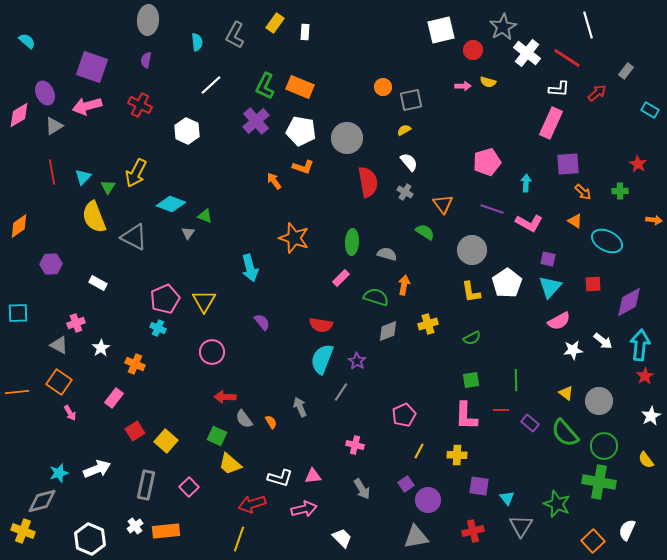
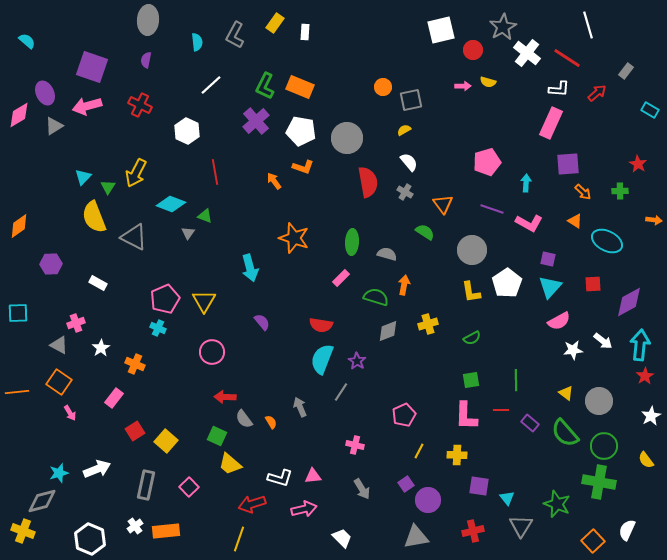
red line at (52, 172): moved 163 px right
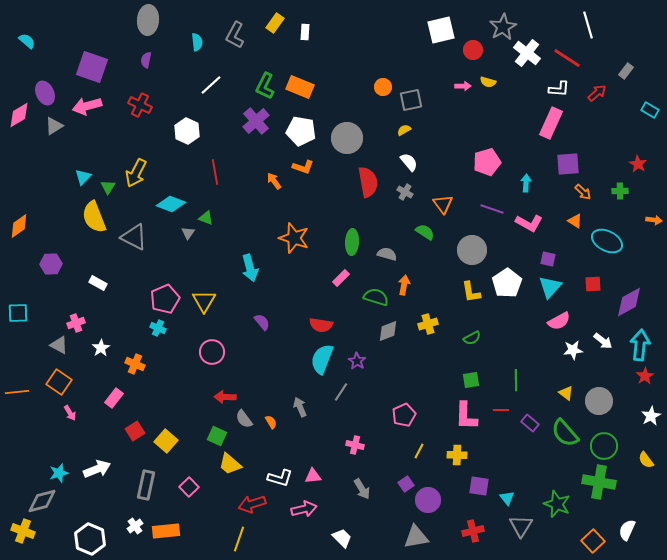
green triangle at (205, 216): moved 1 px right, 2 px down
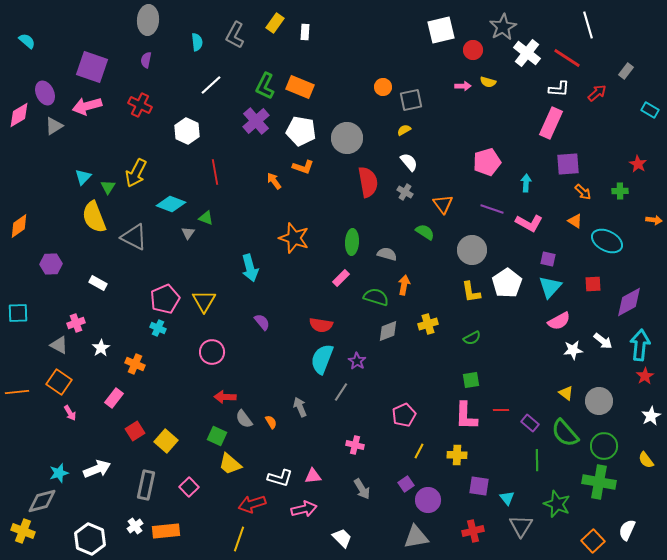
green line at (516, 380): moved 21 px right, 80 px down
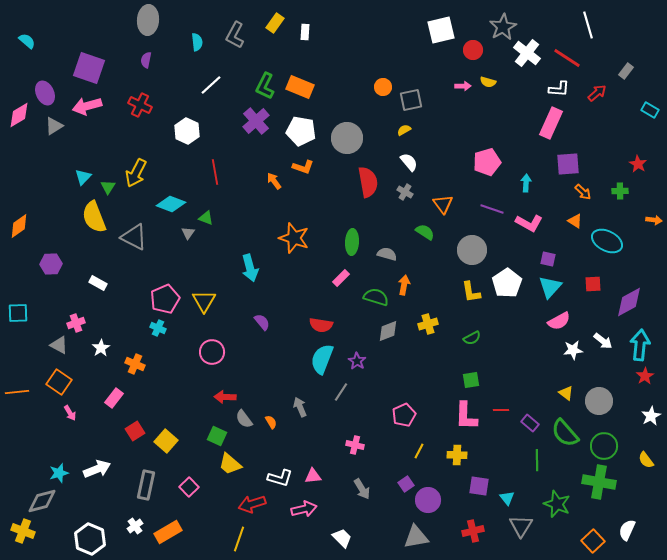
purple square at (92, 67): moved 3 px left, 1 px down
orange rectangle at (166, 531): moved 2 px right, 1 px down; rotated 24 degrees counterclockwise
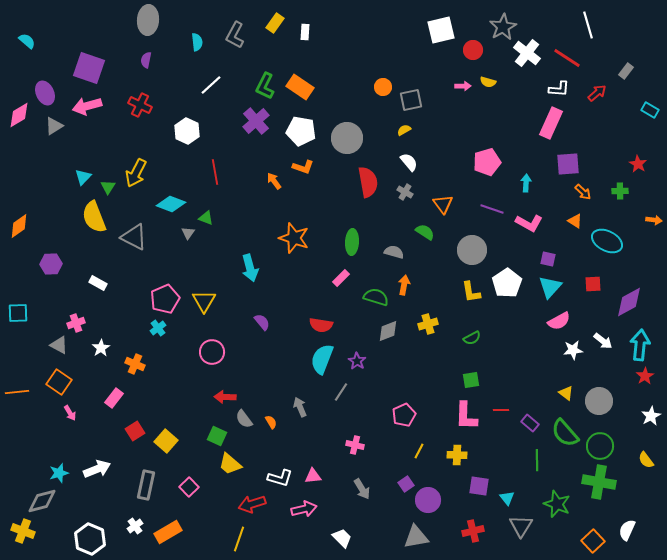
orange rectangle at (300, 87): rotated 12 degrees clockwise
gray semicircle at (387, 254): moved 7 px right, 2 px up
cyan cross at (158, 328): rotated 28 degrees clockwise
green circle at (604, 446): moved 4 px left
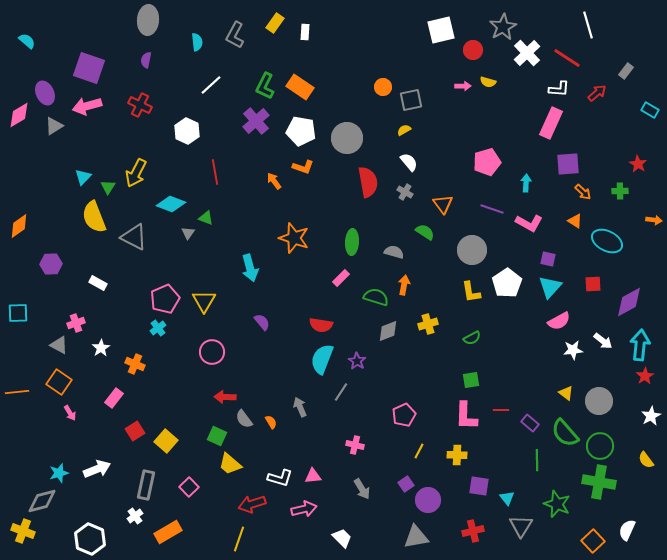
white cross at (527, 53): rotated 8 degrees clockwise
white cross at (135, 526): moved 10 px up
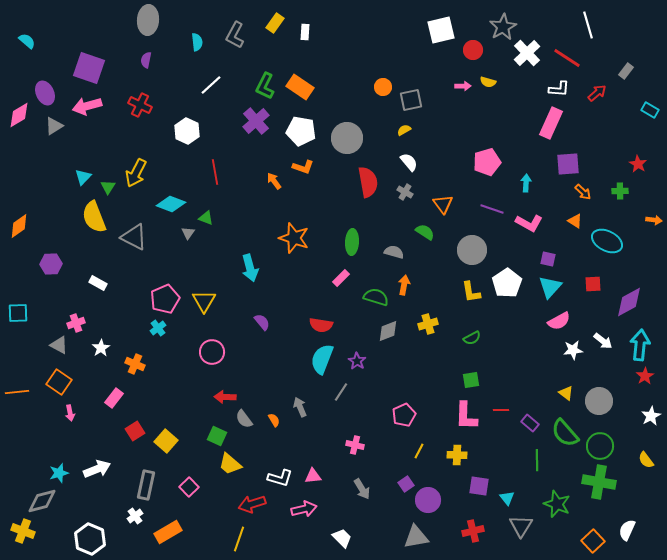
pink arrow at (70, 413): rotated 21 degrees clockwise
orange semicircle at (271, 422): moved 3 px right, 2 px up
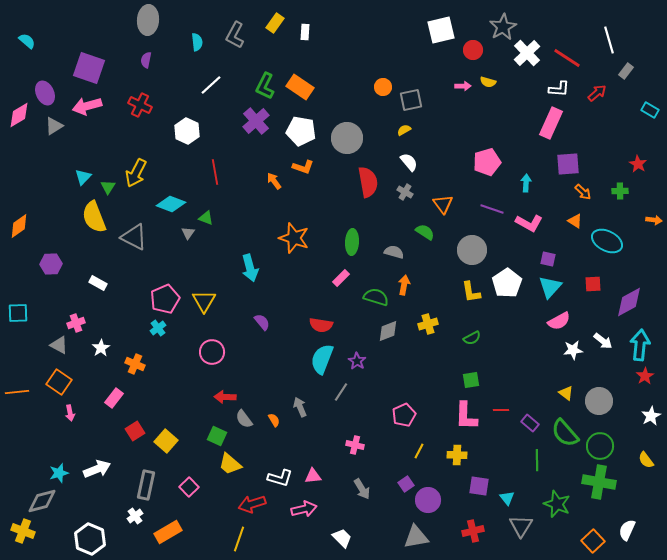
white line at (588, 25): moved 21 px right, 15 px down
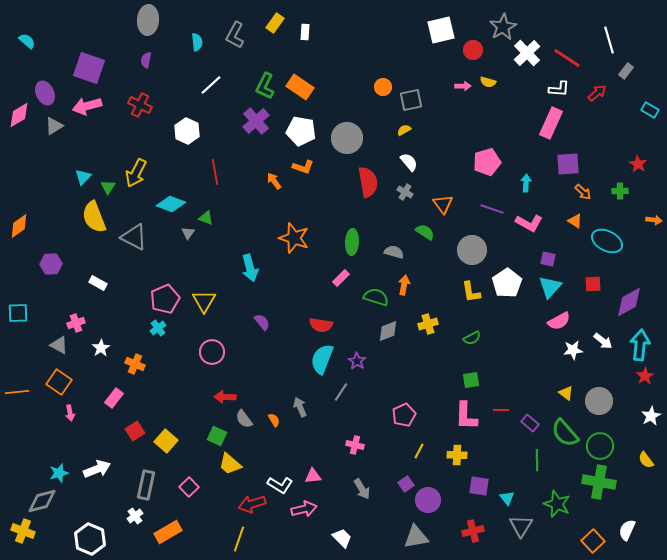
white L-shape at (280, 478): moved 7 px down; rotated 15 degrees clockwise
